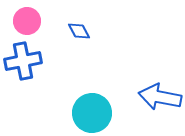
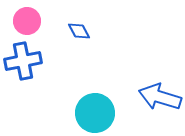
blue arrow: rotated 6 degrees clockwise
cyan circle: moved 3 px right
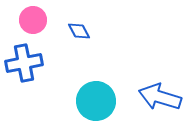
pink circle: moved 6 px right, 1 px up
blue cross: moved 1 px right, 2 px down
cyan circle: moved 1 px right, 12 px up
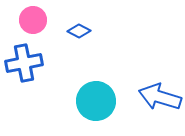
blue diamond: rotated 35 degrees counterclockwise
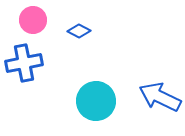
blue arrow: rotated 9 degrees clockwise
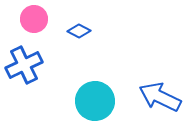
pink circle: moved 1 px right, 1 px up
blue cross: moved 2 px down; rotated 15 degrees counterclockwise
cyan circle: moved 1 px left
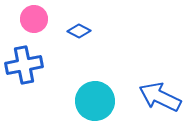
blue cross: rotated 15 degrees clockwise
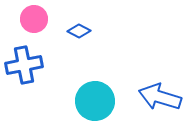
blue arrow: rotated 9 degrees counterclockwise
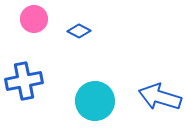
blue cross: moved 16 px down
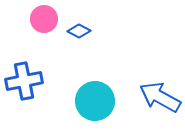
pink circle: moved 10 px right
blue arrow: rotated 12 degrees clockwise
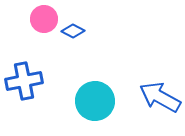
blue diamond: moved 6 px left
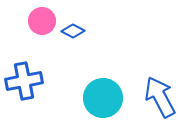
pink circle: moved 2 px left, 2 px down
blue arrow: rotated 33 degrees clockwise
cyan circle: moved 8 px right, 3 px up
